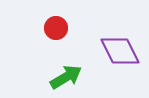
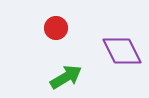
purple diamond: moved 2 px right
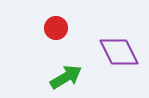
purple diamond: moved 3 px left, 1 px down
